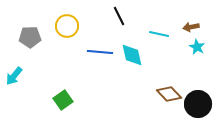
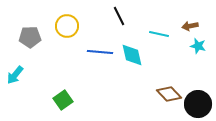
brown arrow: moved 1 px left, 1 px up
cyan star: moved 1 px right, 1 px up; rotated 14 degrees counterclockwise
cyan arrow: moved 1 px right, 1 px up
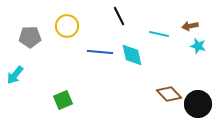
green square: rotated 12 degrees clockwise
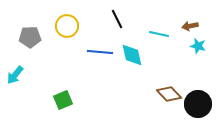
black line: moved 2 px left, 3 px down
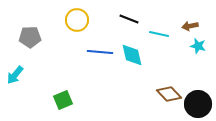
black line: moved 12 px right; rotated 42 degrees counterclockwise
yellow circle: moved 10 px right, 6 px up
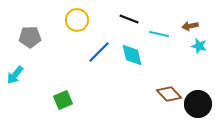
cyan star: moved 1 px right
blue line: moved 1 px left; rotated 50 degrees counterclockwise
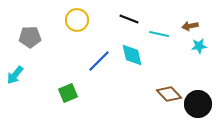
cyan star: rotated 21 degrees counterclockwise
blue line: moved 9 px down
green square: moved 5 px right, 7 px up
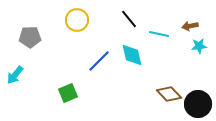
black line: rotated 30 degrees clockwise
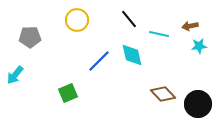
brown diamond: moved 6 px left
